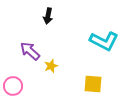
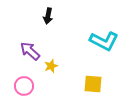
pink circle: moved 11 px right
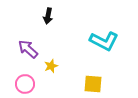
purple arrow: moved 2 px left, 2 px up
pink circle: moved 1 px right, 2 px up
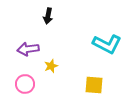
cyan L-shape: moved 3 px right, 3 px down
purple arrow: rotated 50 degrees counterclockwise
yellow square: moved 1 px right, 1 px down
